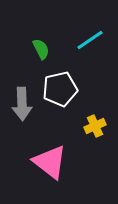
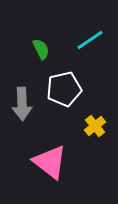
white pentagon: moved 4 px right
yellow cross: rotated 15 degrees counterclockwise
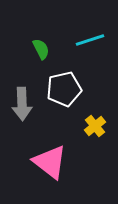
cyan line: rotated 16 degrees clockwise
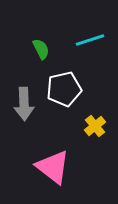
gray arrow: moved 2 px right
pink triangle: moved 3 px right, 5 px down
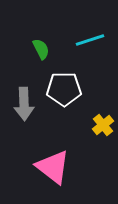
white pentagon: rotated 12 degrees clockwise
yellow cross: moved 8 px right, 1 px up
